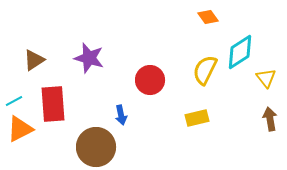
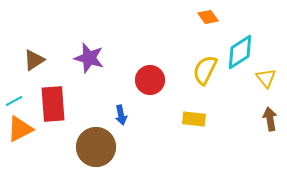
yellow rectangle: moved 3 px left, 1 px down; rotated 20 degrees clockwise
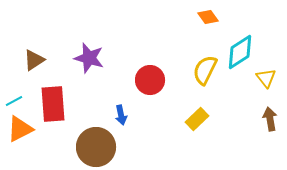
yellow rectangle: moved 3 px right; rotated 50 degrees counterclockwise
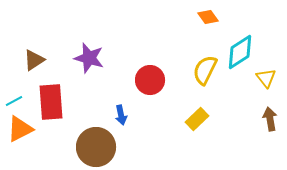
red rectangle: moved 2 px left, 2 px up
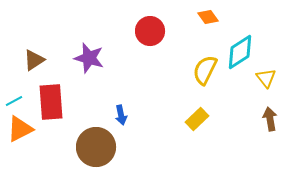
red circle: moved 49 px up
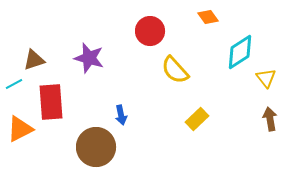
brown triangle: rotated 15 degrees clockwise
yellow semicircle: moved 30 px left; rotated 68 degrees counterclockwise
cyan line: moved 17 px up
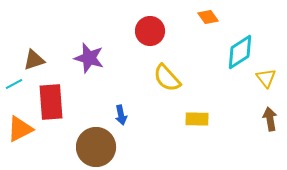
yellow semicircle: moved 8 px left, 8 px down
yellow rectangle: rotated 45 degrees clockwise
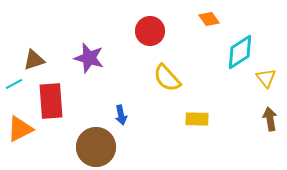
orange diamond: moved 1 px right, 2 px down
red rectangle: moved 1 px up
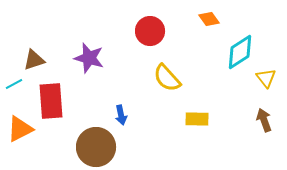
brown arrow: moved 6 px left, 1 px down; rotated 10 degrees counterclockwise
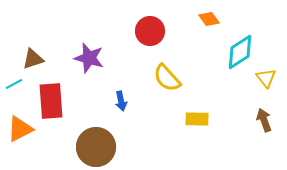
brown triangle: moved 1 px left, 1 px up
blue arrow: moved 14 px up
